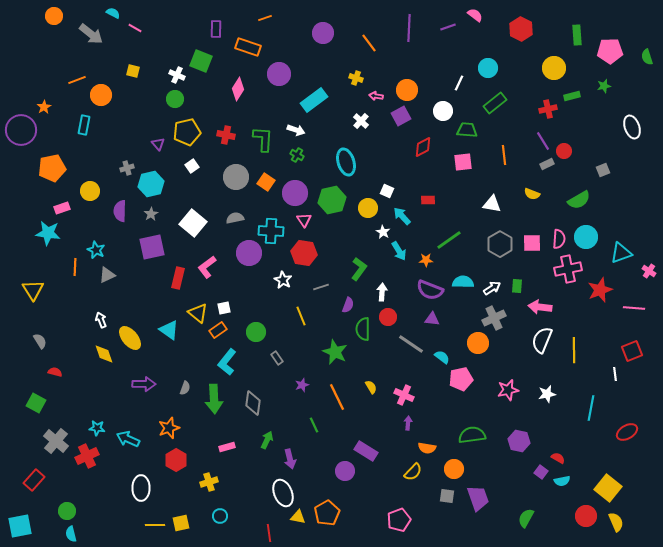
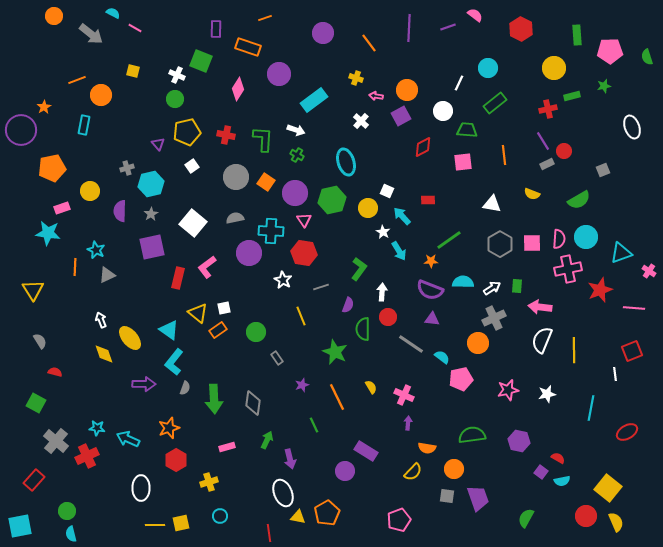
orange star at (426, 260): moved 5 px right, 1 px down
cyan L-shape at (227, 362): moved 53 px left
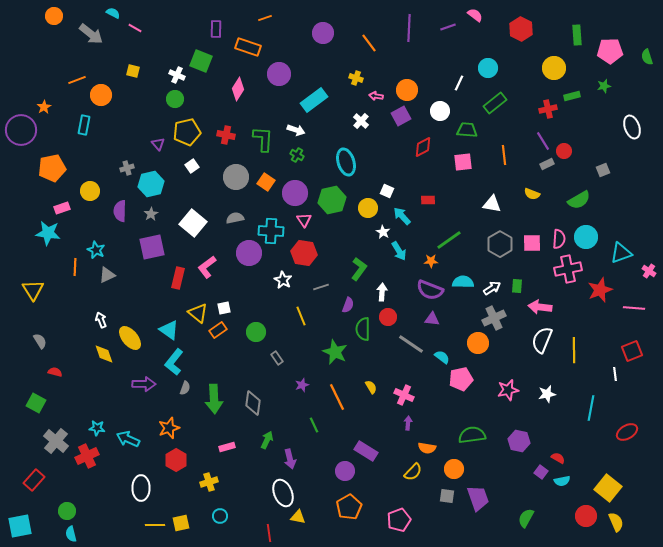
white circle at (443, 111): moved 3 px left
orange pentagon at (327, 513): moved 22 px right, 6 px up
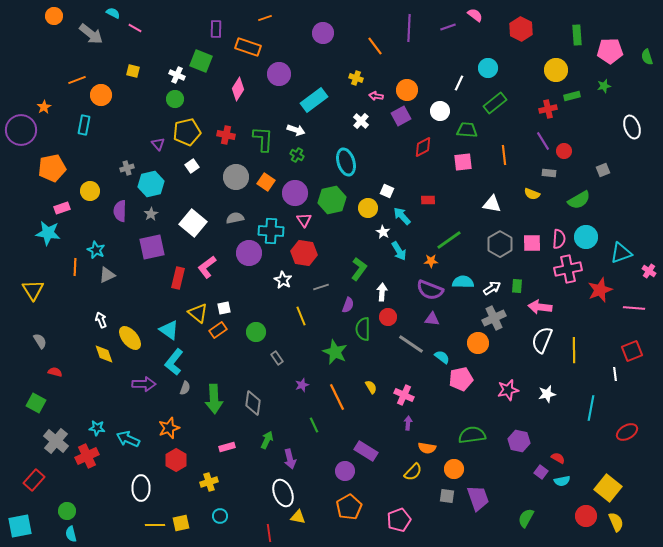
orange line at (369, 43): moved 6 px right, 3 px down
yellow circle at (554, 68): moved 2 px right, 2 px down
gray rectangle at (547, 164): moved 2 px right, 9 px down; rotated 32 degrees clockwise
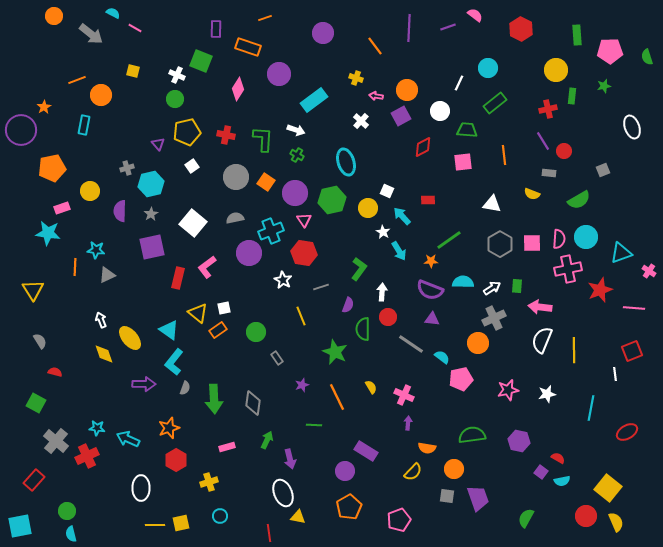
green rectangle at (572, 96): rotated 70 degrees counterclockwise
cyan cross at (271, 231): rotated 25 degrees counterclockwise
cyan star at (96, 250): rotated 18 degrees counterclockwise
green line at (314, 425): rotated 63 degrees counterclockwise
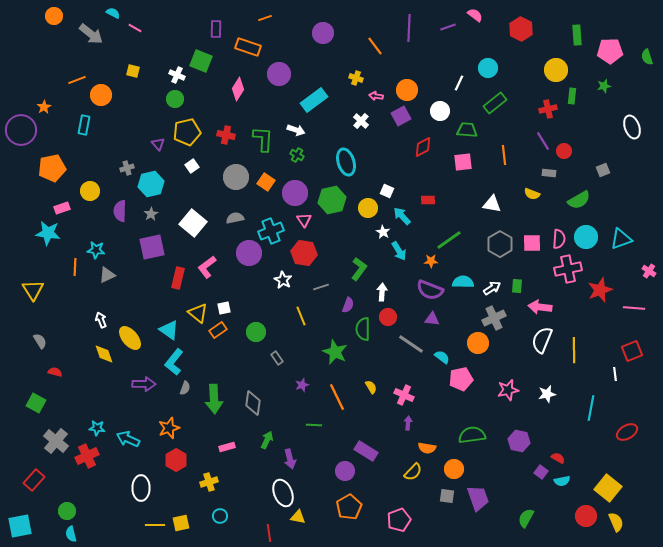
cyan triangle at (621, 253): moved 14 px up
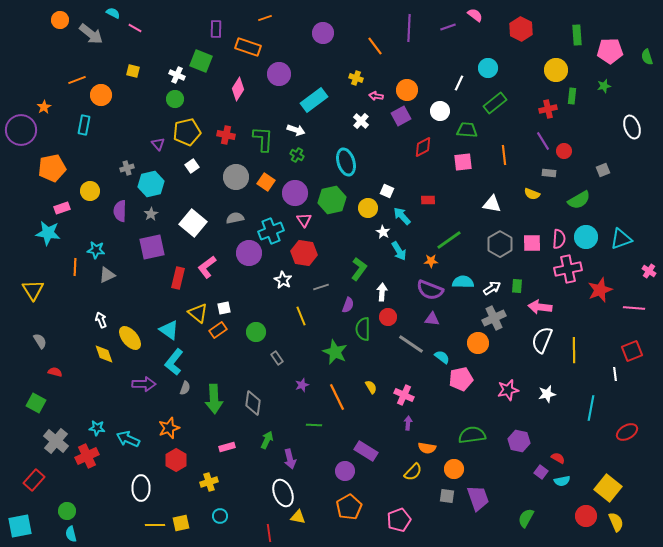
orange circle at (54, 16): moved 6 px right, 4 px down
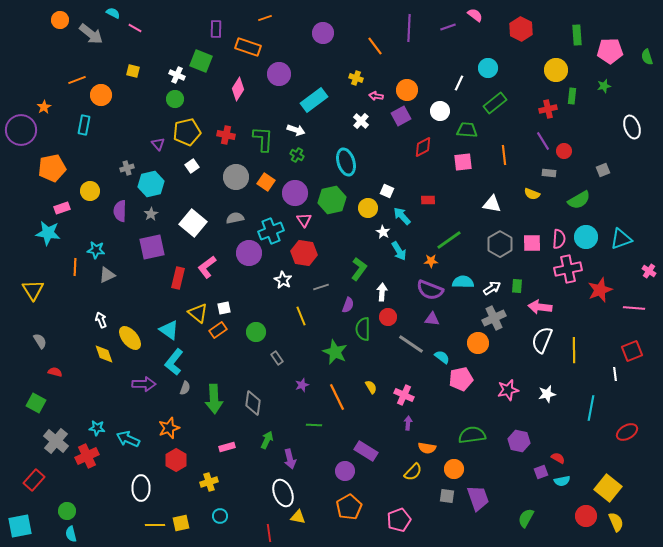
purple square at (541, 472): rotated 32 degrees clockwise
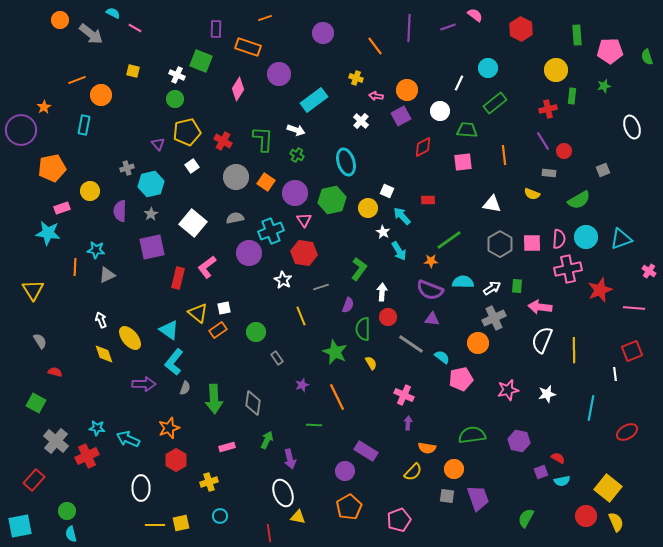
red cross at (226, 135): moved 3 px left, 6 px down; rotated 18 degrees clockwise
yellow semicircle at (371, 387): moved 24 px up
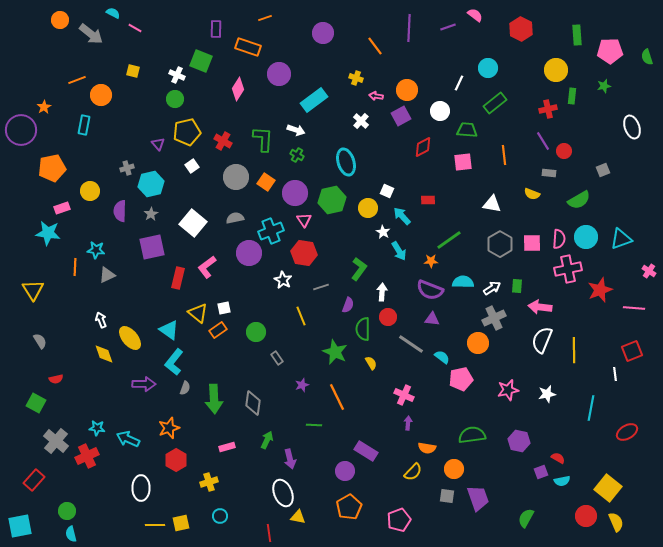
red semicircle at (55, 372): moved 1 px right, 7 px down; rotated 152 degrees clockwise
